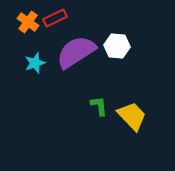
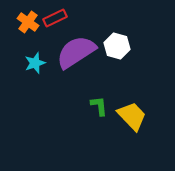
white hexagon: rotated 10 degrees clockwise
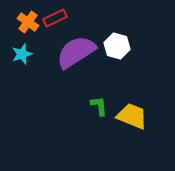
cyan star: moved 13 px left, 9 px up
yellow trapezoid: rotated 24 degrees counterclockwise
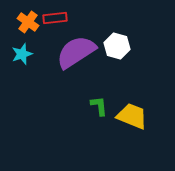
red rectangle: rotated 20 degrees clockwise
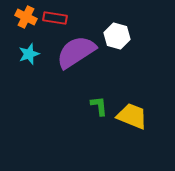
red rectangle: rotated 15 degrees clockwise
orange cross: moved 2 px left, 5 px up; rotated 10 degrees counterclockwise
white hexagon: moved 10 px up
cyan star: moved 7 px right
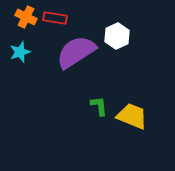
white hexagon: rotated 20 degrees clockwise
cyan star: moved 9 px left, 2 px up
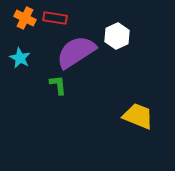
orange cross: moved 1 px left, 1 px down
cyan star: moved 6 px down; rotated 25 degrees counterclockwise
green L-shape: moved 41 px left, 21 px up
yellow trapezoid: moved 6 px right
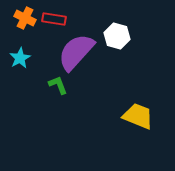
red rectangle: moved 1 px left, 1 px down
white hexagon: rotated 20 degrees counterclockwise
purple semicircle: rotated 15 degrees counterclockwise
cyan star: rotated 15 degrees clockwise
green L-shape: rotated 15 degrees counterclockwise
